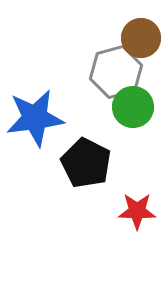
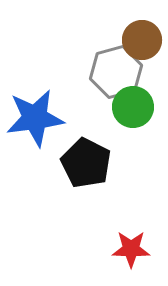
brown circle: moved 1 px right, 2 px down
red star: moved 6 px left, 38 px down
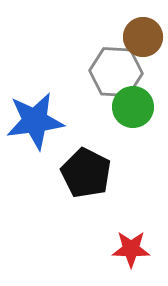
brown circle: moved 1 px right, 3 px up
gray hexagon: rotated 18 degrees clockwise
blue star: moved 3 px down
black pentagon: moved 10 px down
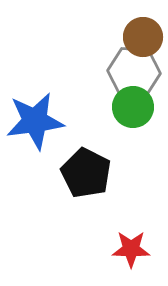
gray hexagon: moved 18 px right
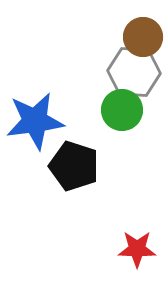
green circle: moved 11 px left, 3 px down
black pentagon: moved 12 px left, 7 px up; rotated 9 degrees counterclockwise
red star: moved 6 px right
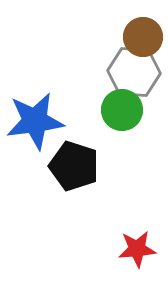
red star: rotated 6 degrees counterclockwise
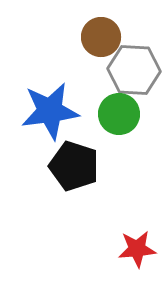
brown circle: moved 42 px left
gray hexagon: moved 2 px up
green circle: moved 3 px left, 4 px down
blue star: moved 15 px right, 10 px up
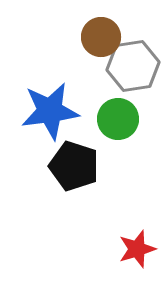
gray hexagon: moved 1 px left, 4 px up; rotated 12 degrees counterclockwise
green circle: moved 1 px left, 5 px down
red star: rotated 12 degrees counterclockwise
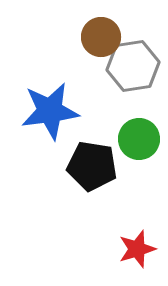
green circle: moved 21 px right, 20 px down
black pentagon: moved 18 px right; rotated 9 degrees counterclockwise
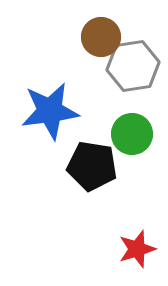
green circle: moved 7 px left, 5 px up
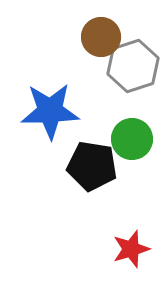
gray hexagon: rotated 9 degrees counterclockwise
blue star: rotated 6 degrees clockwise
green circle: moved 5 px down
red star: moved 6 px left
